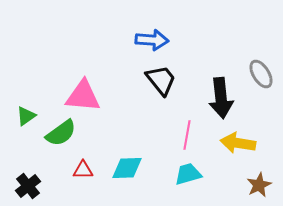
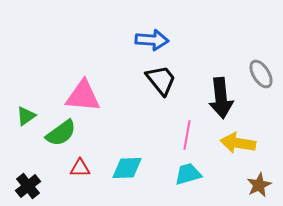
red triangle: moved 3 px left, 2 px up
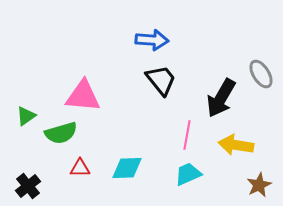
black arrow: rotated 36 degrees clockwise
green semicircle: rotated 20 degrees clockwise
yellow arrow: moved 2 px left, 2 px down
cyan trapezoid: rotated 8 degrees counterclockwise
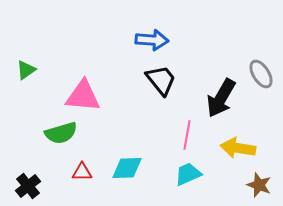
green triangle: moved 46 px up
yellow arrow: moved 2 px right, 3 px down
red triangle: moved 2 px right, 4 px down
brown star: rotated 25 degrees counterclockwise
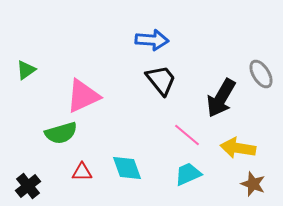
pink triangle: rotated 30 degrees counterclockwise
pink line: rotated 60 degrees counterclockwise
cyan diamond: rotated 72 degrees clockwise
brown star: moved 6 px left, 1 px up
